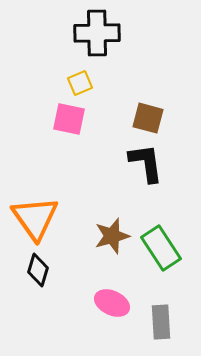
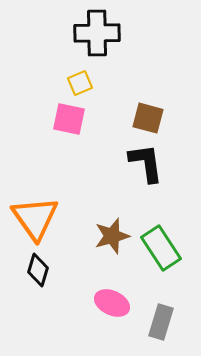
gray rectangle: rotated 20 degrees clockwise
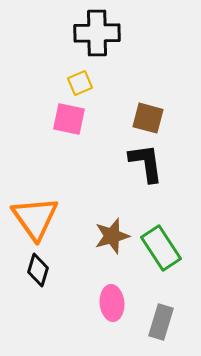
pink ellipse: rotated 60 degrees clockwise
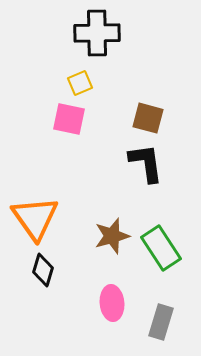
black diamond: moved 5 px right
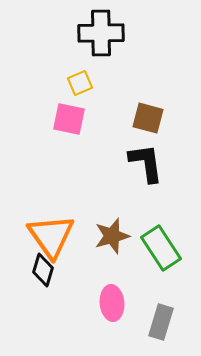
black cross: moved 4 px right
orange triangle: moved 16 px right, 18 px down
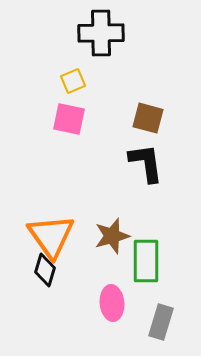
yellow square: moved 7 px left, 2 px up
green rectangle: moved 15 px left, 13 px down; rotated 33 degrees clockwise
black diamond: moved 2 px right
